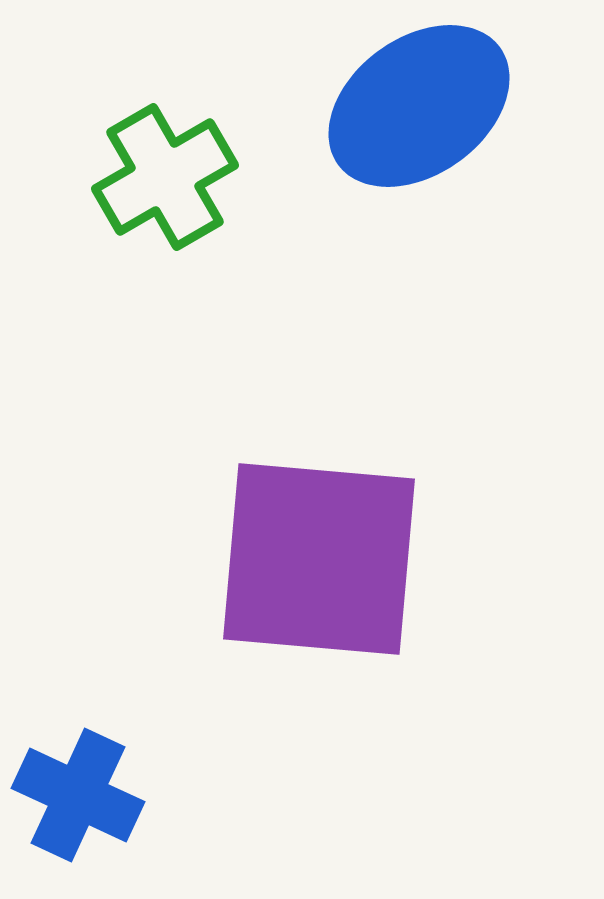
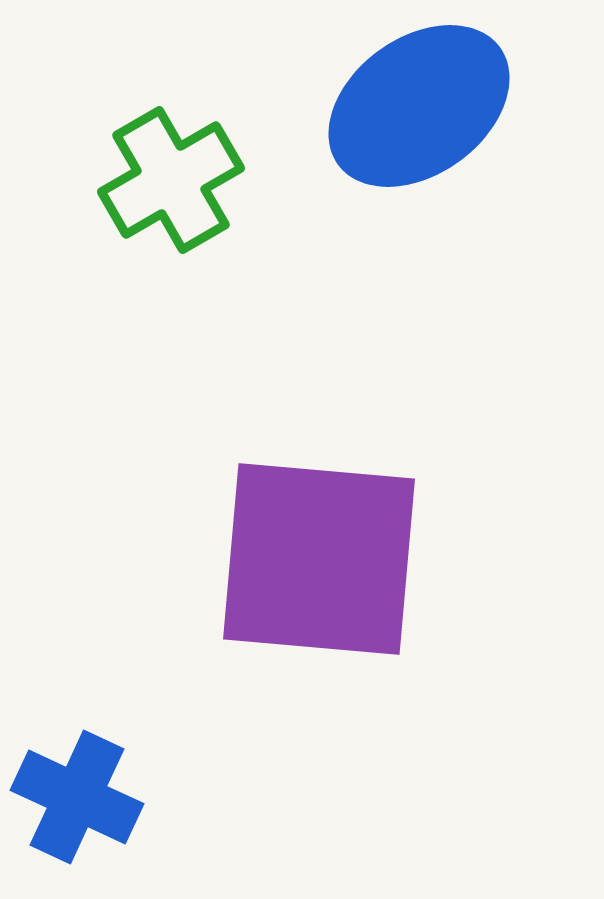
green cross: moved 6 px right, 3 px down
blue cross: moved 1 px left, 2 px down
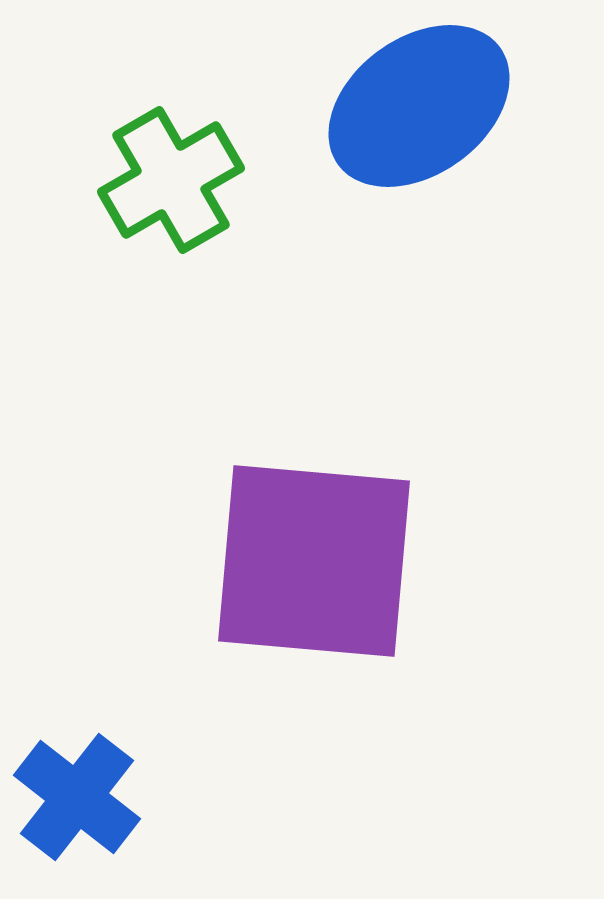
purple square: moved 5 px left, 2 px down
blue cross: rotated 13 degrees clockwise
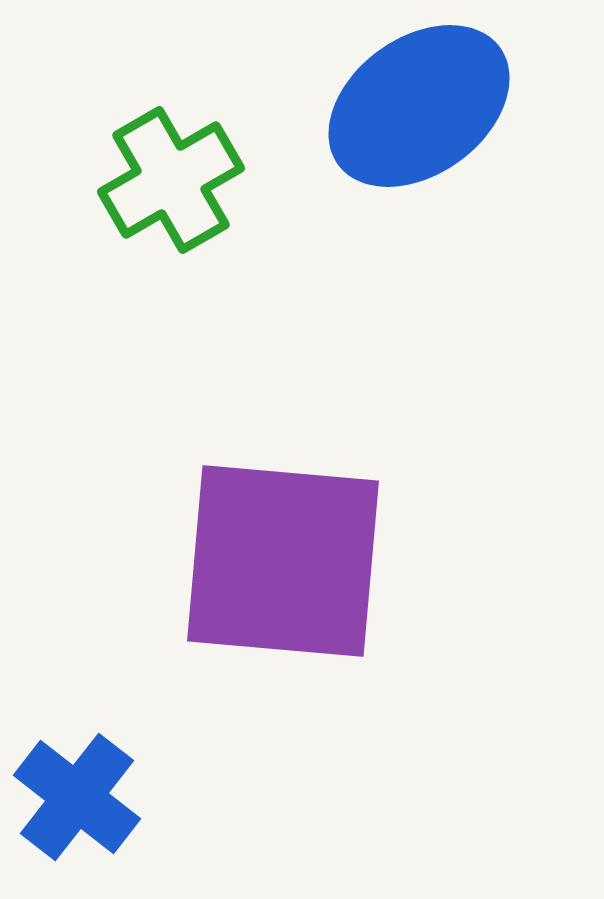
purple square: moved 31 px left
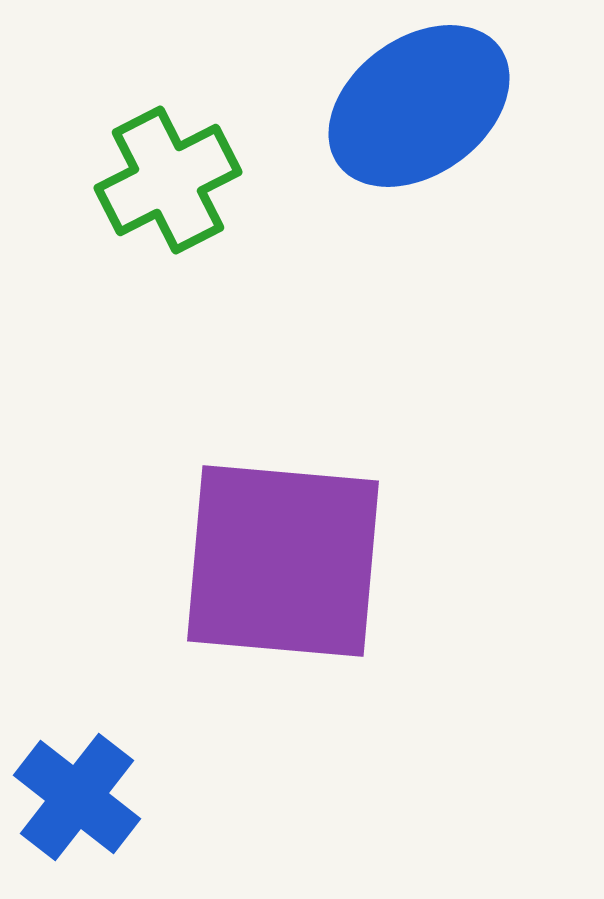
green cross: moved 3 px left; rotated 3 degrees clockwise
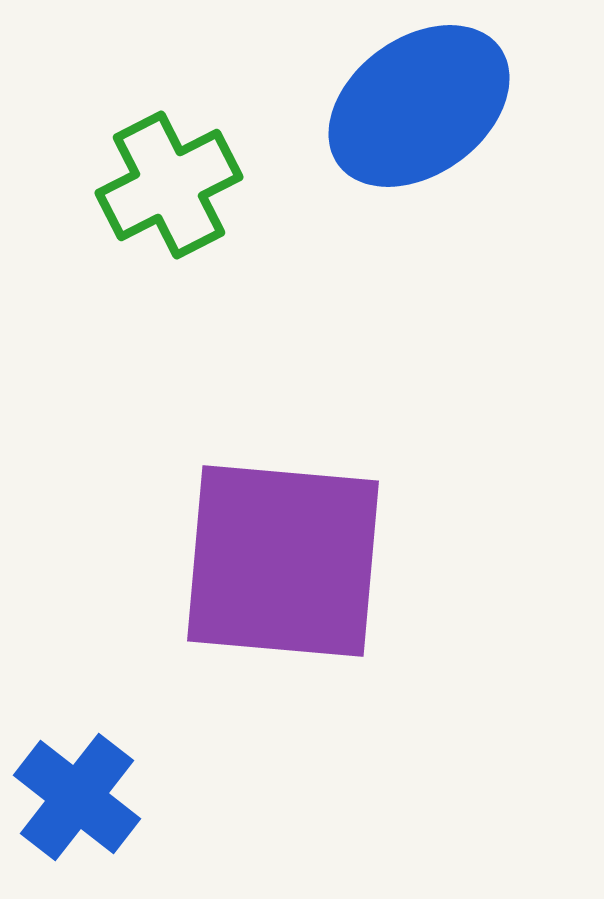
green cross: moved 1 px right, 5 px down
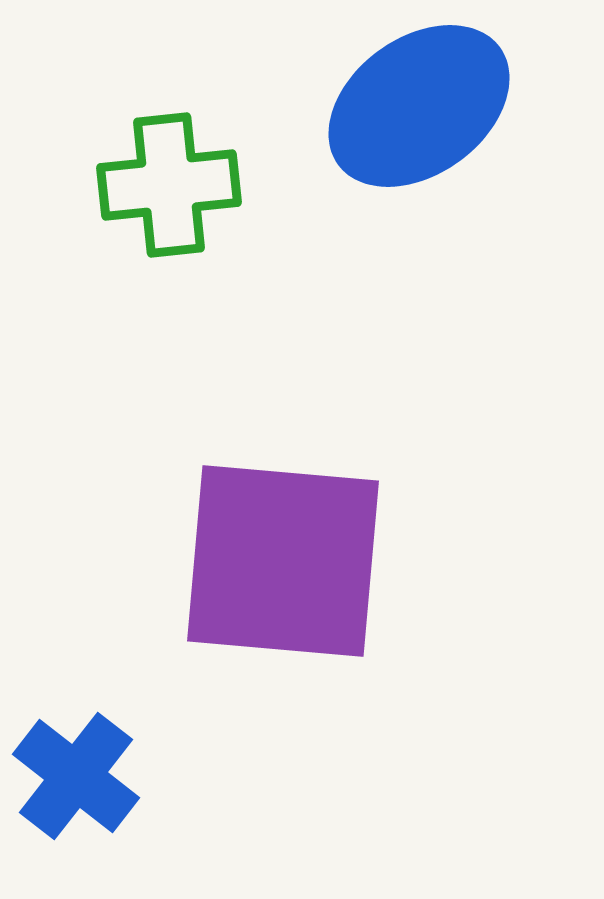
green cross: rotated 21 degrees clockwise
blue cross: moved 1 px left, 21 px up
